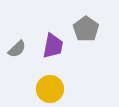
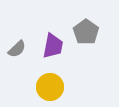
gray pentagon: moved 3 px down
yellow circle: moved 2 px up
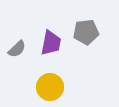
gray pentagon: rotated 30 degrees clockwise
purple trapezoid: moved 2 px left, 3 px up
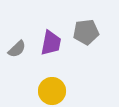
yellow circle: moved 2 px right, 4 px down
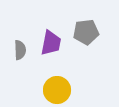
gray semicircle: moved 3 px right, 1 px down; rotated 48 degrees counterclockwise
yellow circle: moved 5 px right, 1 px up
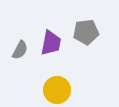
gray semicircle: rotated 30 degrees clockwise
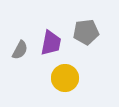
yellow circle: moved 8 px right, 12 px up
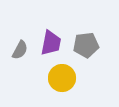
gray pentagon: moved 13 px down
yellow circle: moved 3 px left
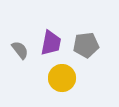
gray semicircle: rotated 66 degrees counterclockwise
